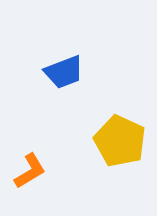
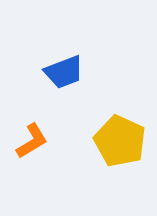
orange L-shape: moved 2 px right, 30 px up
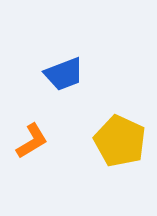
blue trapezoid: moved 2 px down
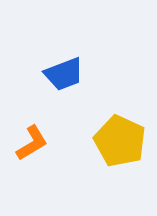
orange L-shape: moved 2 px down
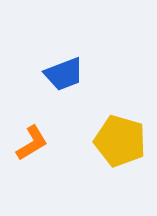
yellow pentagon: rotated 9 degrees counterclockwise
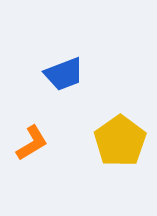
yellow pentagon: rotated 21 degrees clockwise
